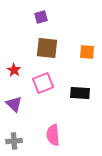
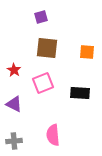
purple triangle: rotated 18 degrees counterclockwise
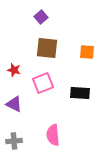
purple square: rotated 24 degrees counterclockwise
red star: rotated 16 degrees counterclockwise
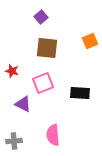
orange square: moved 3 px right, 11 px up; rotated 28 degrees counterclockwise
red star: moved 2 px left, 1 px down
purple triangle: moved 9 px right
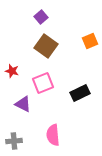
brown square: moved 1 px left, 2 px up; rotated 30 degrees clockwise
black rectangle: rotated 30 degrees counterclockwise
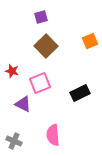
purple square: rotated 24 degrees clockwise
brown square: rotated 10 degrees clockwise
pink square: moved 3 px left
gray cross: rotated 28 degrees clockwise
